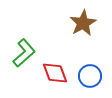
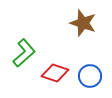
brown star: rotated 24 degrees counterclockwise
red diamond: rotated 52 degrees counterclockwise
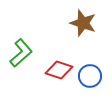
green L-shape: moved 3 px left
red diamond: moved 4 px right, 3 px up
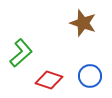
red diamond: moved 10 px left, 10 px down
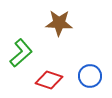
brown star: moved 24 px left; rotated 16 degrees counterclockwise
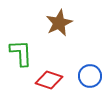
brown star: rotated 28 degrees counterclockwise
green L-shape: rotated 52 degrees counterclockwise
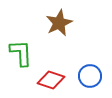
red diamond: moved 2 px right
